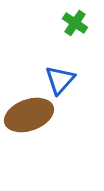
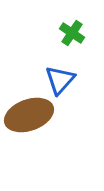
green cross: moved 3 px left, 10 px down
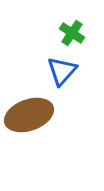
blue triangle: moved 2 px right, 9 px up
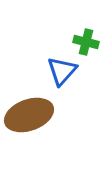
green cross: moved 14 px right, 9 px down; rotated 20 degrees counterclockwise
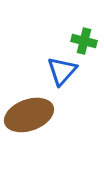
green cross: moved 2 px left, 1 px up
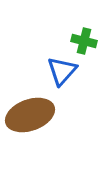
brown ellipse: moved 1 px right
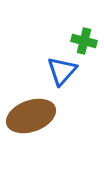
brown ellipse: moved 1 px right, 1 px down
